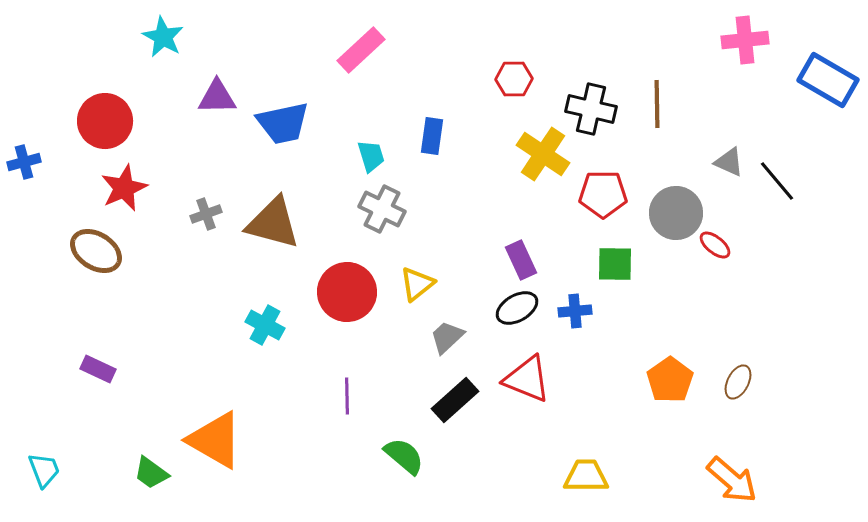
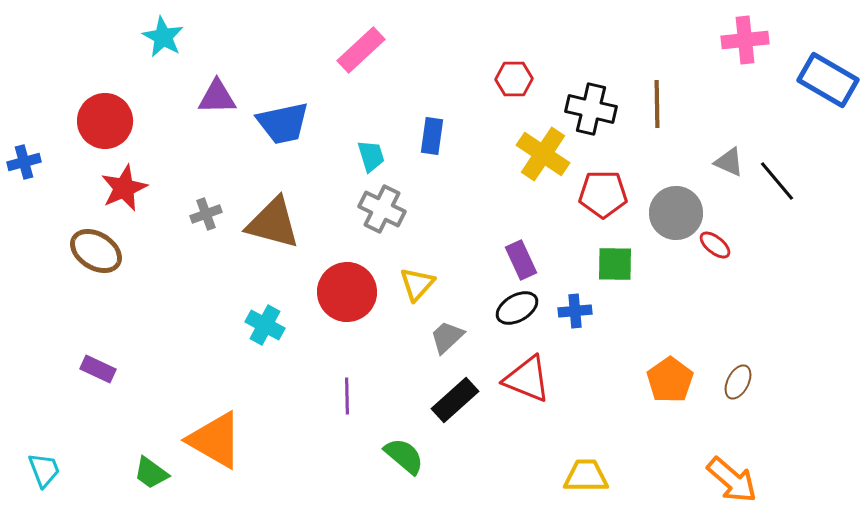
yellow triangle at (417, 284): rotated 9 degrees counterclockwise
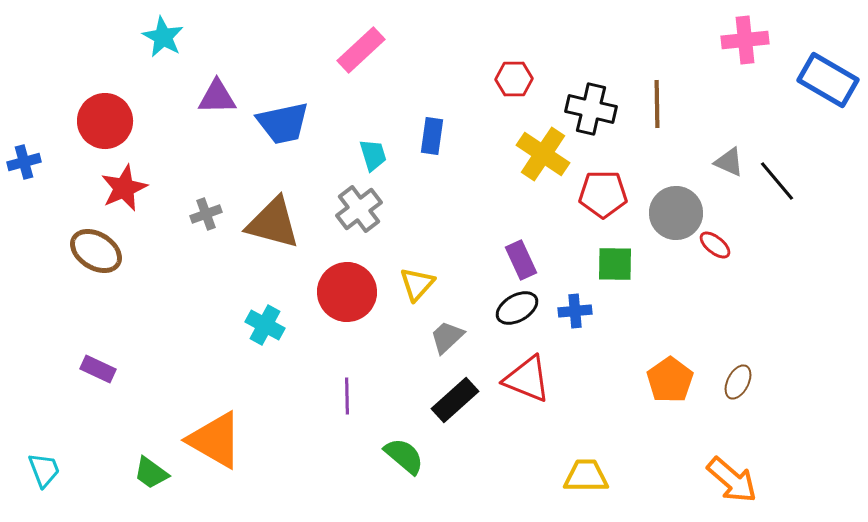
cyan trapezoid at (371, 156): moved 2 px right, 1 px up
gray cross at (382, 209): moved 23 px left; rotated 27 degrees clockwise
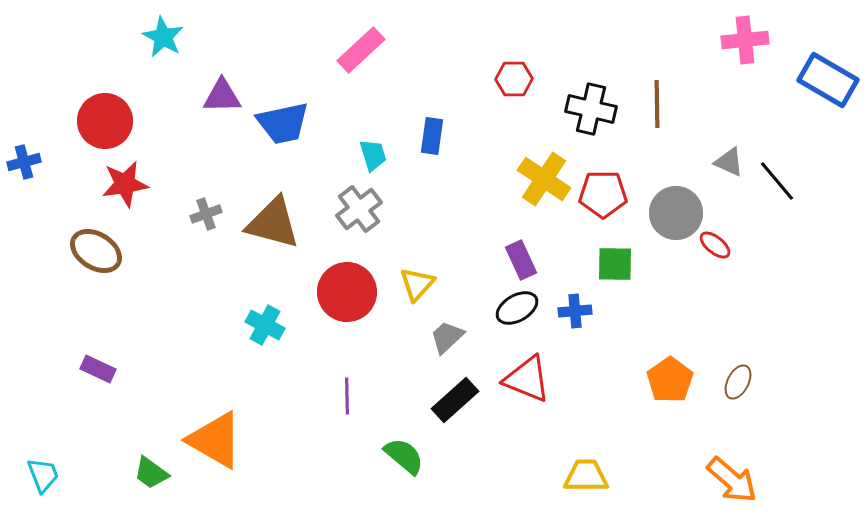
purple triangle at (217, 97): moved 5 px right, 1 px up
yellow cross at (543, 154): moved 1 px right, 25 px down
red star at (124, 188): moved 1 px right, 4 px up; rotated 15 degrees clockwise
cyan trapezoid at (44, 470): moved 1 px left, 5 px down
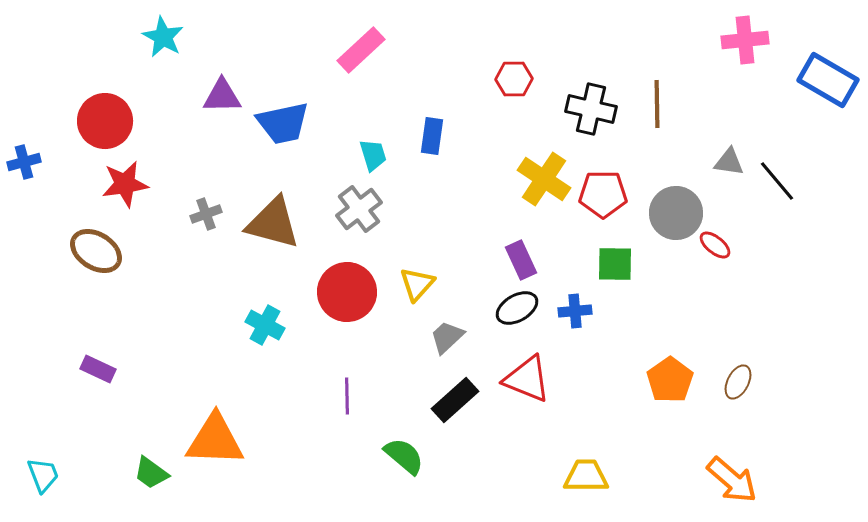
gray triangle at (729, 162): rotated 16 degrees counterclockwise
orange triangle at (215, 440): rotated 28 degrees counterclockwise
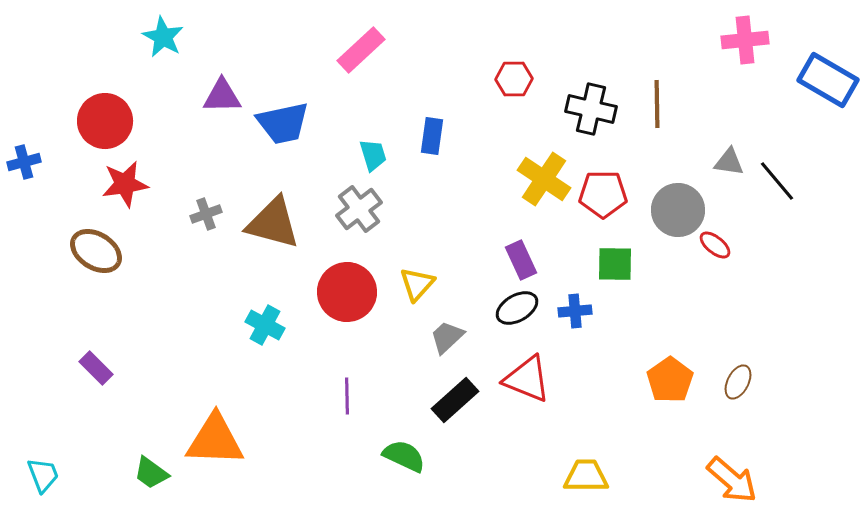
gray circle at (676, 213): moved 2 px right, 3 px up
purple rectangle at (98, 369): moved 2 px left, 1 px up; rotated 20 degrees clockwise
green semicircle at (404, 456): rotated 15 degrees counterclockwise
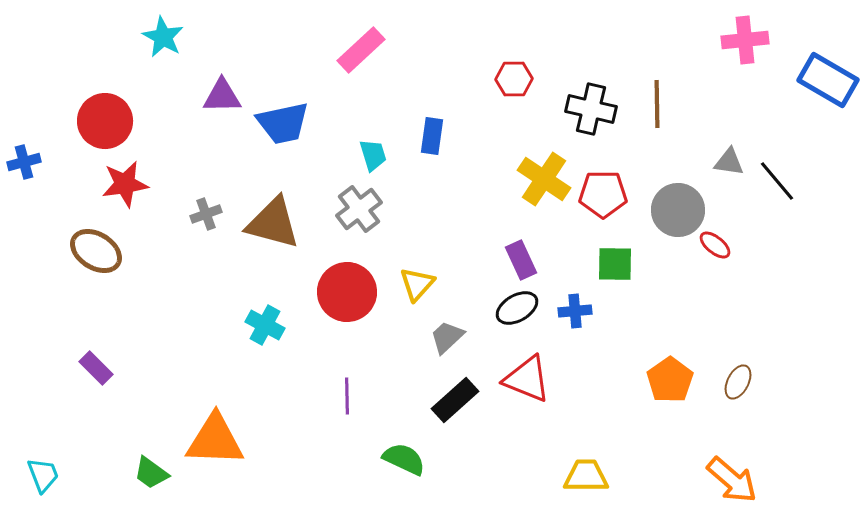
green semicircle at (404, 456): moved 3 px down
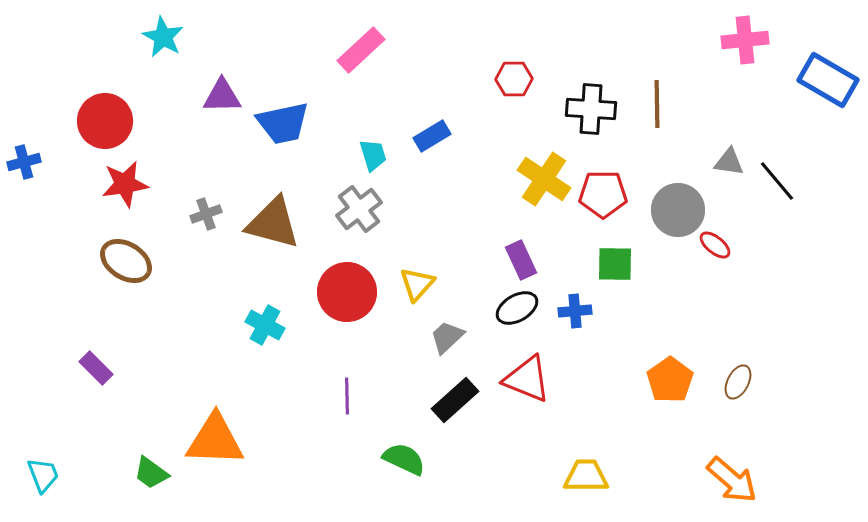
black cross at (591, 109): rotated 9 degrees counterclockwise
blue rectangle at (432, 136): rotated 51 degrees clockwise
brown ellipse at (96, 251): moved 30 px right, 10 px down
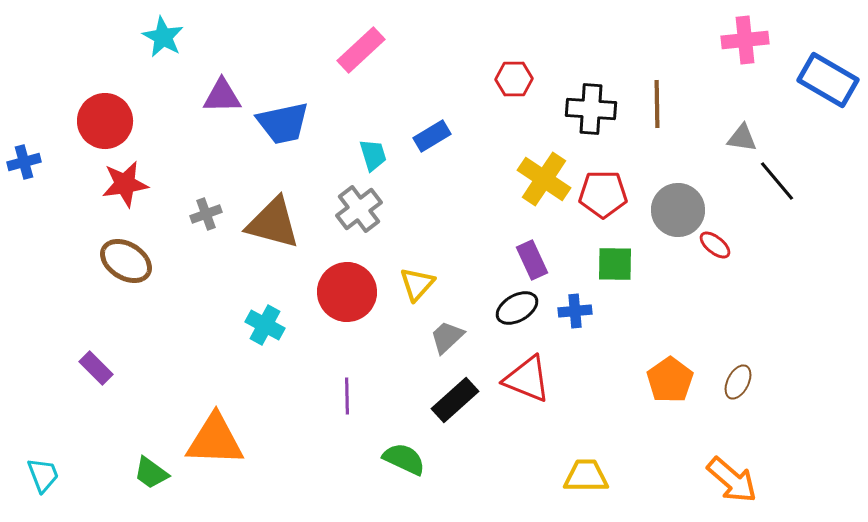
gray triangle at (729, 162): moved 13 px right, 24 px up
purple rectangle at (521, 260): moved 11 px right
